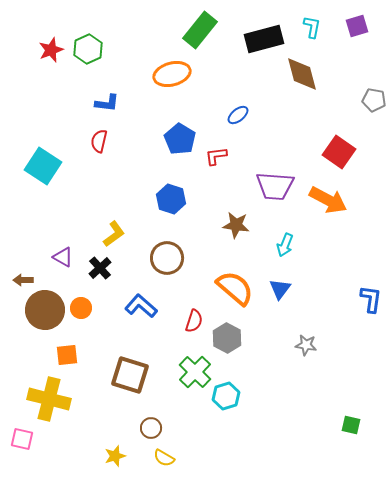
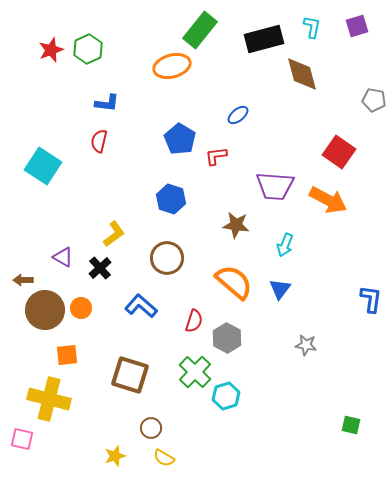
orange ellipse at (172, 74): moved 8 px up
orange semicircle at (235, 288): moved 1 px left, 6 px up
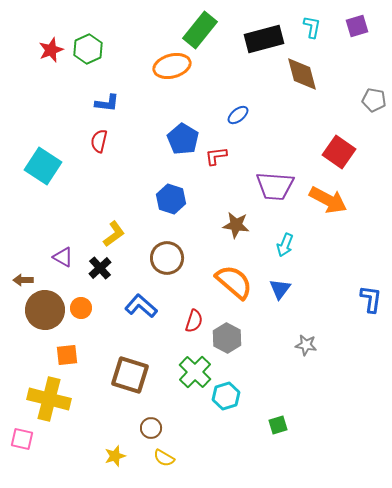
blue pentagon at (180, 139): moved 3 px right
green square at (351, 425): moved 73 px left; rotated 30 degrees counterclockwise
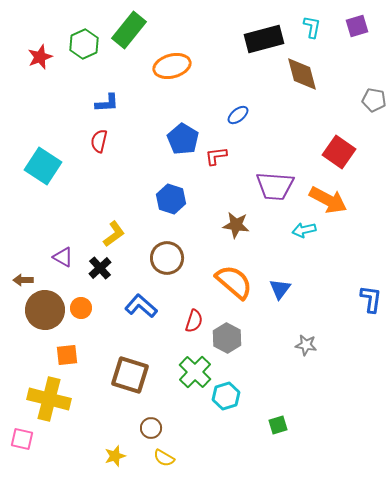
green rectangle at (200, 30): moved 71 px left
green hexagon at (88, 49): moved 4 px left, 5 px up
red star at (51, 50): moved 11 px left, 7 px down
blue L-shape at (107, 103): rotated 10 degrees counterclockwise
cyan arrow at (285, 245): moved 19 px right, 15 px up; rotated 55 degrees clockwise
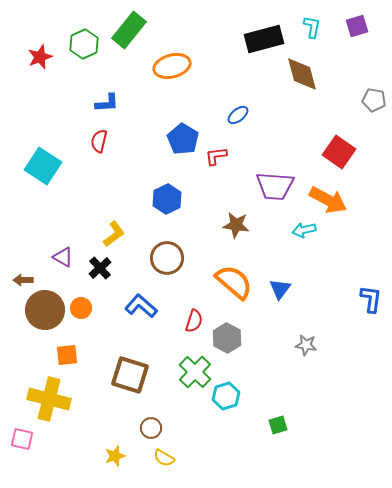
blue hexagon at (171, 199): moved 4 px left; rotated 16 degrees clockwise
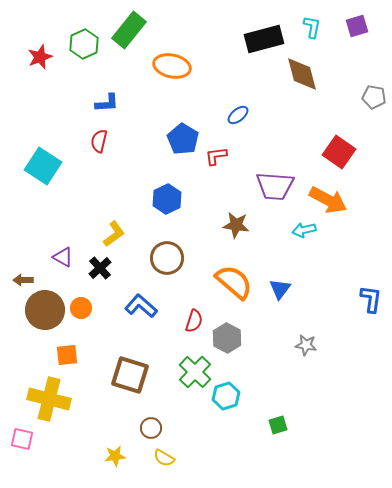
orange ellipse at (172, 66): rotated 27 degrees clockwise
gray pentagon at (374, 100): moved 3 px up
yellow star at (115, 456): rotated 10 degrees clockwise
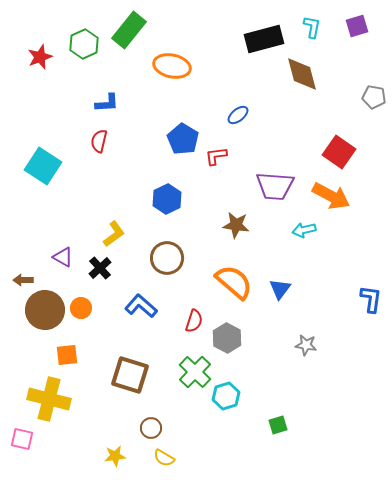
orange arrow at (328, 200): moved 3 px right, 4 px up
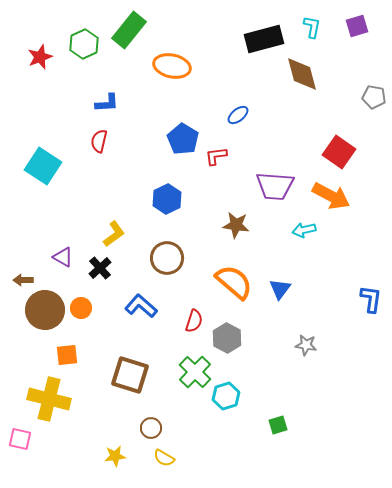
pink square at (22, 439): moved 2 px left
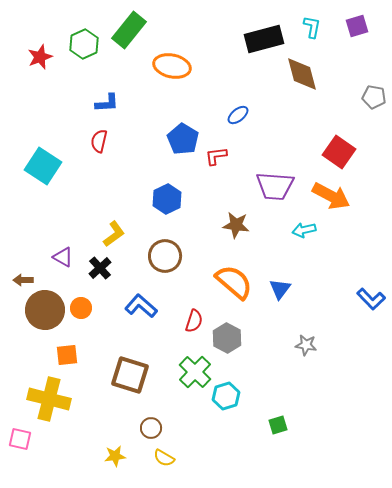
brown circle at (167, 258): moved 2 px left, 2 px up
blue L-shape at (371, 299): rotated 128 degrees clockwise
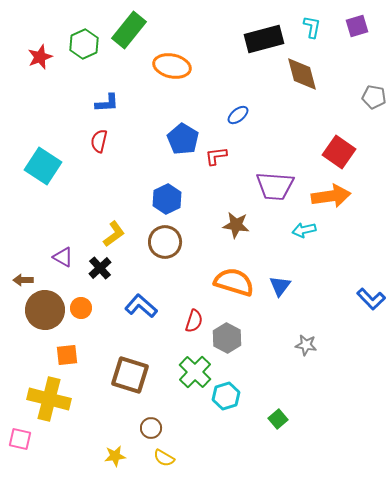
orange arrow at (331, 196): rotated 36 degrees counterclockwise
brown circle at (165, 256): moved 14 px up
orange semicircle at (234, 282): rotated 24 degrees counterclockwise
blue triangle at (280, 289): moved 3 px up
green square at (278, 425): moved 6 px up; rotated 24 degrees counterclockwise
